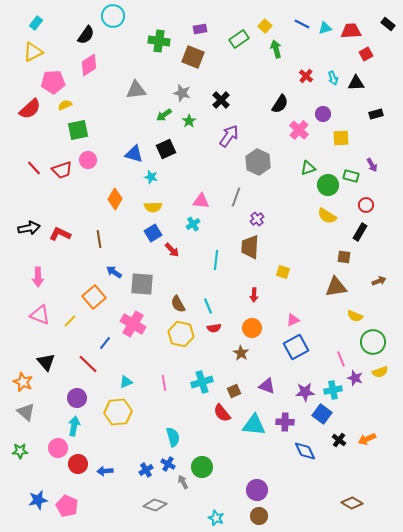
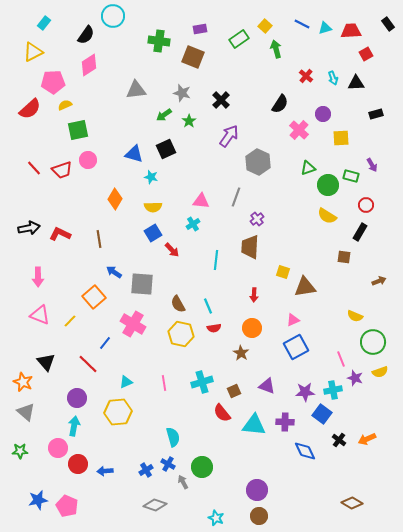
cyan rectangle at (36, 23): moved 8 px right
black rectangle at (388, 24): rotated 16 degrees clockwise
brown triangle at (336, 287): moved 31 px left
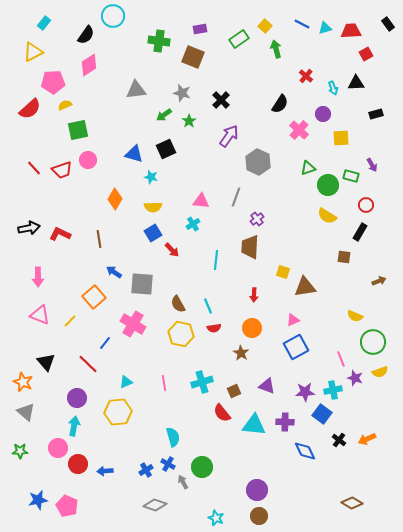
cyan arrow at (333, 78): moved 10 px down
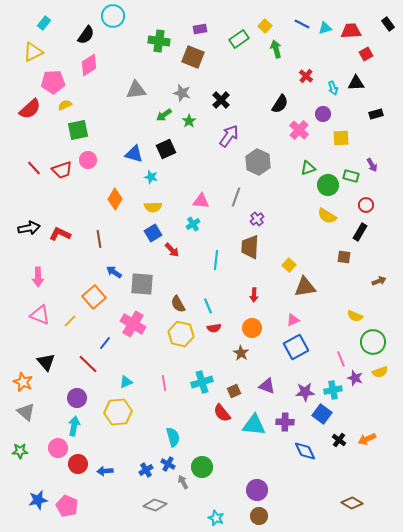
yellow square at (283, 272): moved 6 px right, 7 px up; rotated 24 degrees clockwise
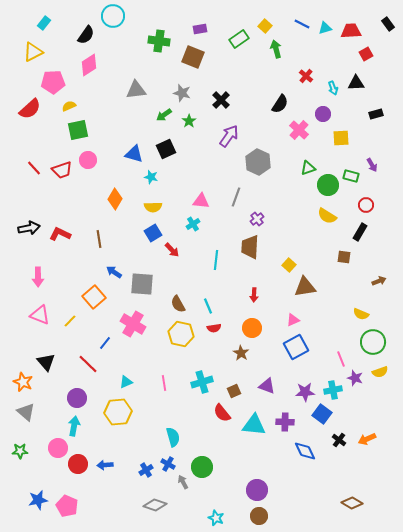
yellow semicircle at (65, 105): moved 4 px right, 1 px down
yellow semicircle at (355, 316): moved 6 px right, 2 px up
blue arrow at (105, 471): moved 6 px up
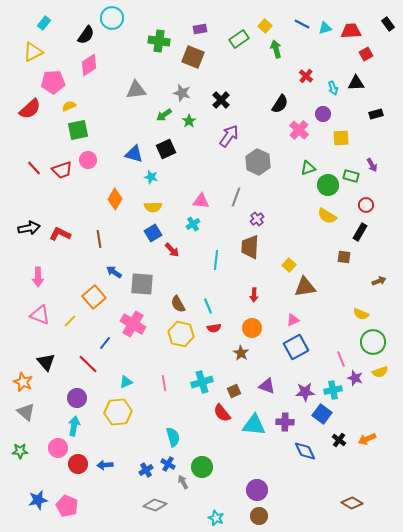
cyan circle at (113, 16): moved 1 px left, 2 px down
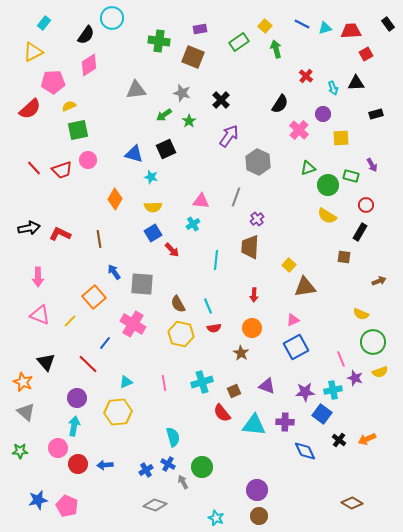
green rectangle at (239, 39): moved 3 px down
blue arrow at (114, 272): rotated 21 degrees clockwise
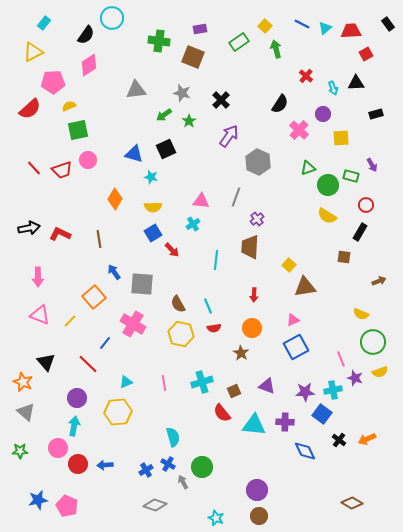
cyan triangle at (325, 28): rotated 24 degrees counterclockwise
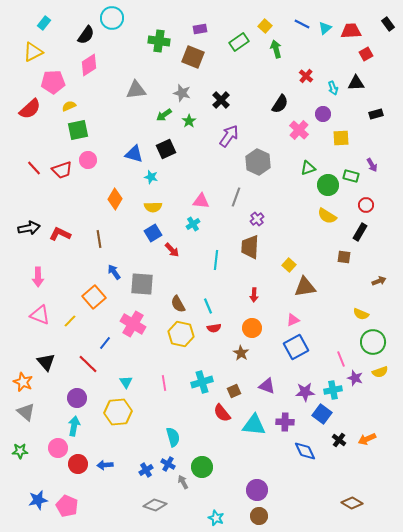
cyan triangle at (126, 382): rotated 40 degrees counterclockwise
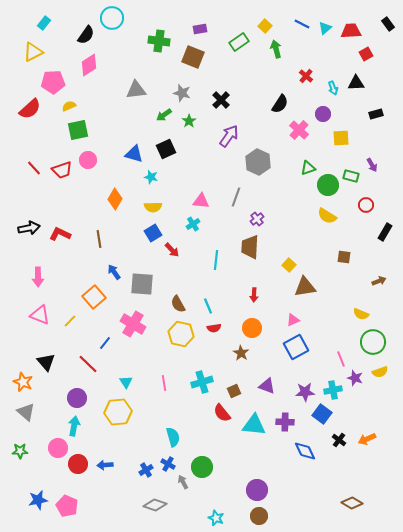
black rectangle at (360, 232): moved 25 px right
